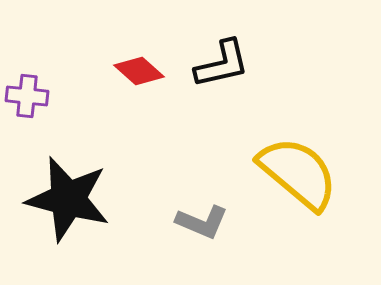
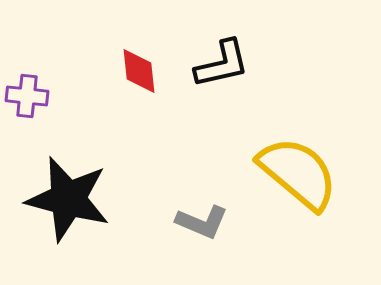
red diamond: rotated 42 degrees clockwise
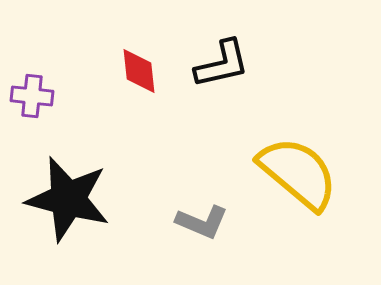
purple cross: moved 5 px right
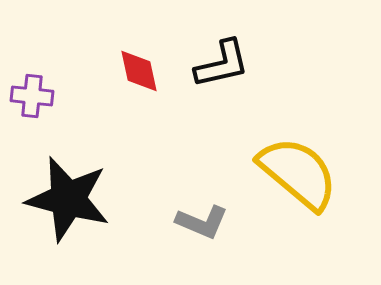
red diamond: rotated 6 degrees counterclockwise
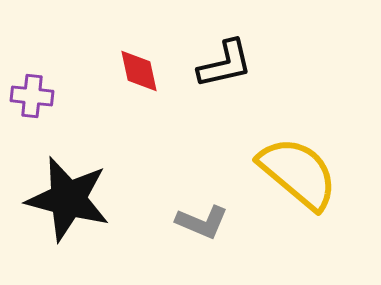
black L-shape: moved 3 px right
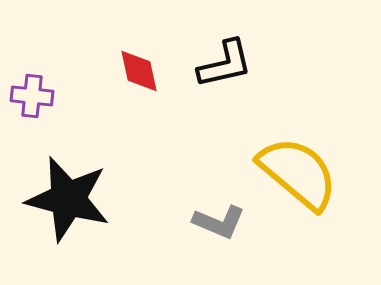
gray L-shape: moved 17 px right
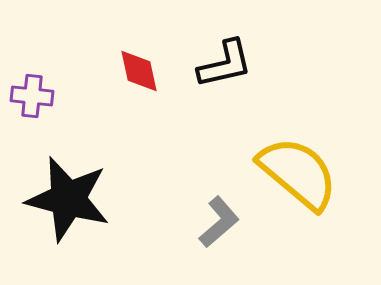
gray L-shape: rotated 64 degrees counterclockwise
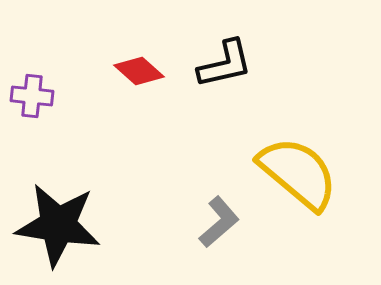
red diamond: rotated 36 degrees counterclockwise
black star: moved 10 px left, 26 px down; rotated 6 degrees counterclockwise
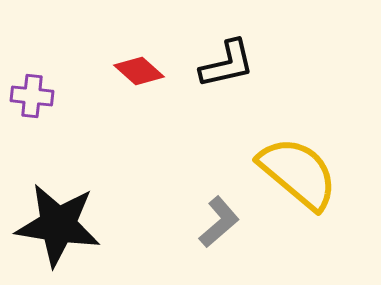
black L-shape: moved 2 px right
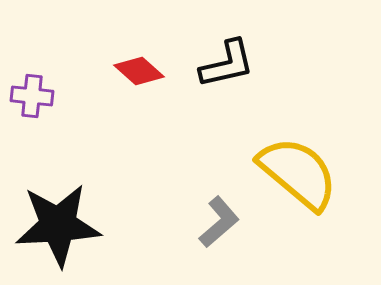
black star: rotated 12 degrees counterclockwise
